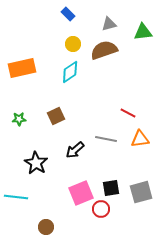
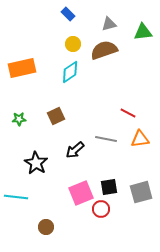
black square: moved 2 px left, 1 px up
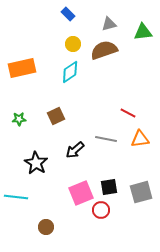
red circle: moved 1 px down
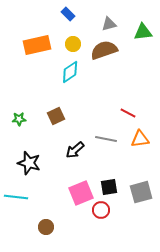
orange rectangle: moved 15 px right, 23 px up
black star: moved 7 px left; rotated 15 degrees counterclockwise
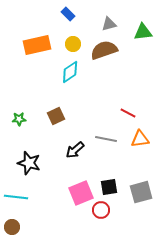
brown circle: moved 34 px left
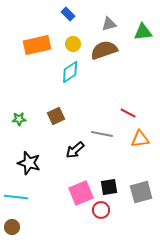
gray line: moved 4 px left, 5 px up
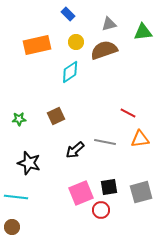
yellow circle: moved 3 px right, 2 px up
gray line: moved 3 px right, 8 px down
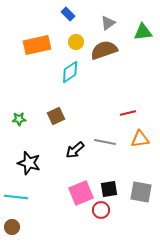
gray triangle: moved 1 px left, 1 px up; rotated 21 degrees counterclockwise
red line: rotated 42 degrees counterclockwise
black square: moved 2 px down
gray square: rotated 25 degrees clockwise
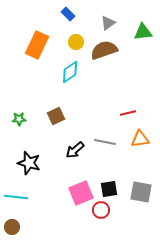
orange rectangle: rotated 52 degrees counterclockwise
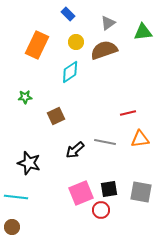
green star: moved 6 px right, 22 px up
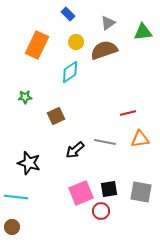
red circle: moved 1 px down
